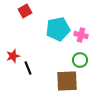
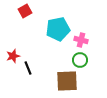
pink cross: moved 5 px down
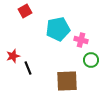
green circle: moved 11 px right
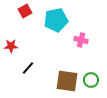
cyan pentagon: moved 2 px left, 9 px up
red star: moved 2 px left, 10 px up; rotated 16 degrees clockwise
green circle: moved 20 px down
black line: rotated 64 degrees clockwise
brown square: rotated 10 degrees clockwise
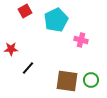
cyan pentagon: rotated 15 degrees counterclockwise
red star: moved 3 px down
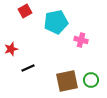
cyan pentagon: moved 2 px down; rotated 15 degrees clockwise
red star: rotated 16 degrees counterclockwise
black line: rotated 24 degrees clockwise
brown square: rotated 20 degrees counterclockwise
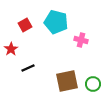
red square: moved 14 px down
cyan pentagon: rotated 25 degrees clockwise
red star: rotated 16 degrees counterclockwise
green circle: moved 2 px right, 4 px down
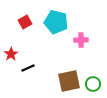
red square: moved 3 px up
pink cross: rotated 16 degrees counterclockwise
red star: moved 5 px down
brown square: moved 2 px right
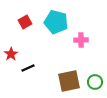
green circle: moved 2 px right, 2 px up
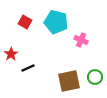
red square: rotated 32 degrees counterclockwise
pink cross: rotated 24 degrees clockwise
green circle: moved 5 px up
